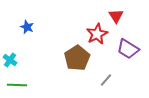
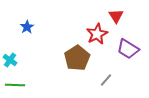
blue star: rotated 16 degrees clockwise
green line: moved 2 px left
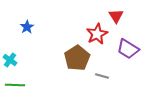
gray line: moved 4 px left, 4 px up; rotated 64 degrees clockwise
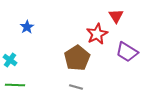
purple trapezoid: moved 1 px left, 3 px down
gray line: moved 26 px left, 11 px down
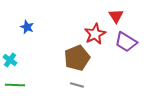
blue star: rotated 16 degrees counterclockwise
red star: moved 2 px left
purple trapezoid: moved 1 px left, 10 px up
brown pentagon: rotated 10 degrees clockwise
gray line: moved 1 px right, 2 px up
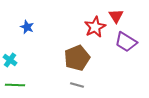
red star: moved 7 px up
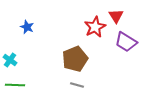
brown pentagon: moved 2 px left, 1 px down
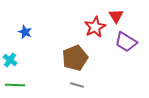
blue star: moved 2 px left, 5 px down
brown pentagon: moved 1 px up
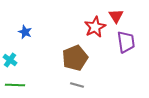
purple trapezoid: rotated 130 degrees counterclockwise
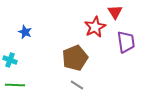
red triangle: moved 1 px left, 4 px up
cyan cross: rotated 16 degrees counterclockwise
gray line: rotated 16 degrees clockwise
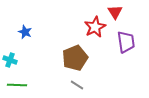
green line: moved 2 px right
